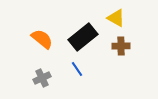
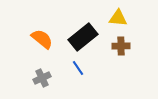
yellow triangle: moved 2 px right; rotated 24 degrees counterclockwise
blue line: moved 1 px right, 1 px up
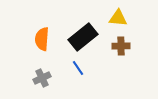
orange semicircle: rotated 125 degrees counterclockwise
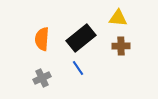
black rectangle: moved 2 px left, 1 px down
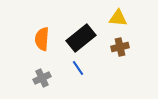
brown cross: moved 1 px left, 1 px down; rotated 12 degrees counterclockwise
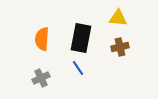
black rectangle: rotated 40 degrees counterclockwise
gray cross: moved 1 px left
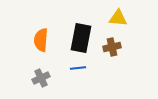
orange semicircle: moved 1 px left, 1 px down
brown cross: moved 8 px left
blue line: rotated 63 degrees counterclockwise
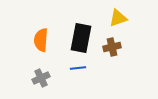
yellow triangle: rotated 24 degrees counterclockwise
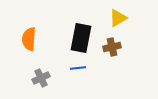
yellow triangle: rotated 12 degrees counterclockwise
orange semicircle: moved 12 px left, 1 px up
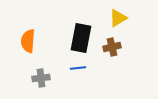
orange semicircle: moved 1 px left, 2 px down
gray cross: rotated 18 degrees clockwise
